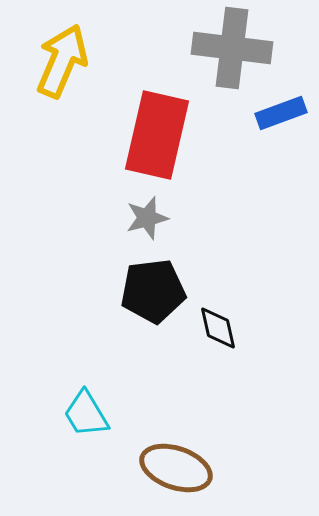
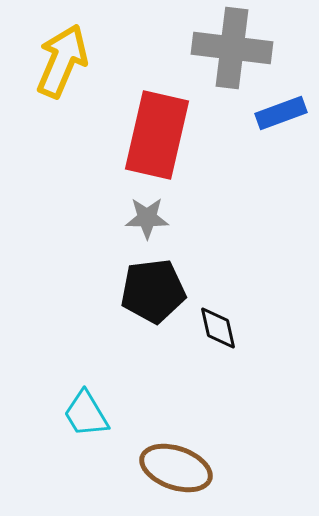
gray star: rotated 15 degrees clockwise
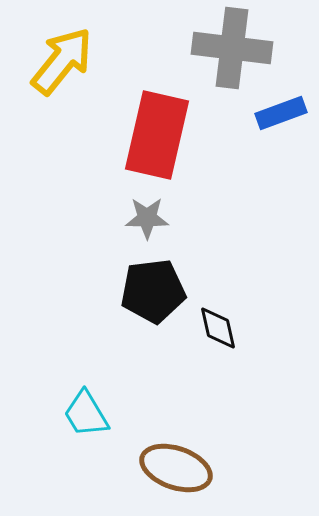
yellow arrow: rotated 16 degrees clockwise
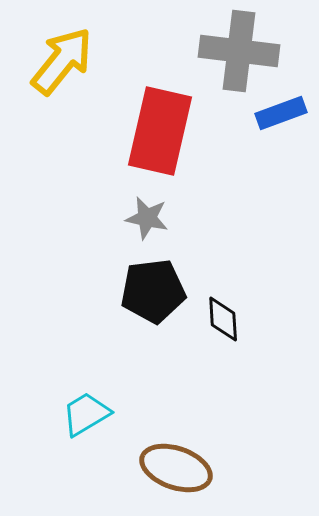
gray cross: moved 7 px right, 3 px down
red rectangle: moved 3 px right, 4 px up
gray star: rotated 12 degrees clockwise
black diamond: moved 5 px right, 9 px up; rotated 9 degrees clockwise
cyan trapezoid: rotated 90 degrees clockwise
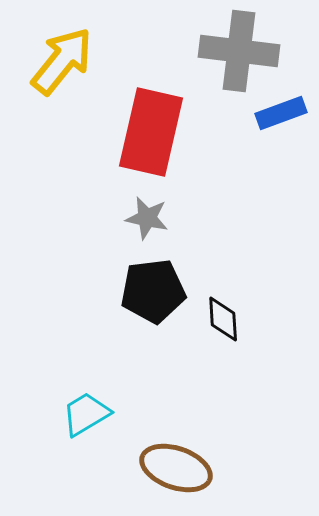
red rectangle: moved 9 px left, 1 px down
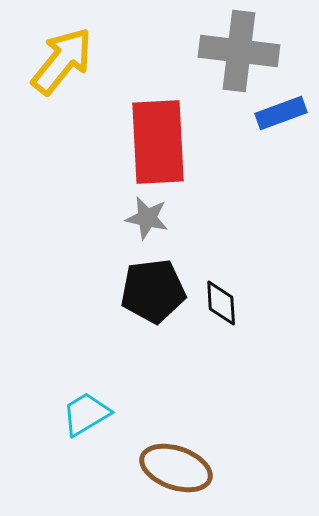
red rectangle: moved 7 px right, 10 px down; rotated 16 degrees counterclockwise
black diamond: moved 2 px left, 16 px up
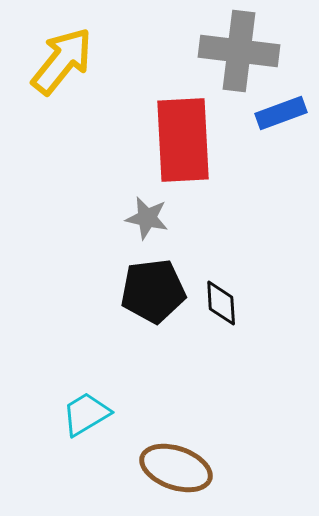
red rectangle: moved 25 px right, 2 px up
